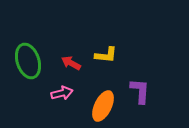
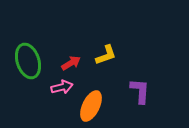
yellow L-shape: rotated 25 degrees counterclockwise
red arrow: rotated 120 degrees clockwise
pink arrow: moved 6 px up
orange ellipse: moved 12 px left
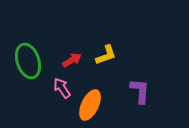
red arrow: moved 1 px right, 3 px up
pink arrow: moved 1 px down; rotated 110 degrees counterclockwise
orange ellipse: moved 1 px left, 1 px up
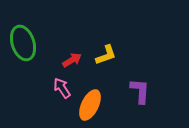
green ellipse: moved 5 px left, 18 px up
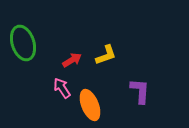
orange ellipse: rotated 48 degrees counterclockwise
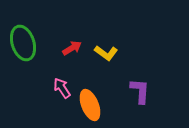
yellow L-shape: moved 2 px up; rotated 55 degrees clockwise
red arrow: moved 12 px up
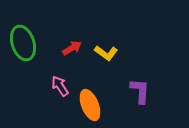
pink arrow: moved 2 px left, 2 px up
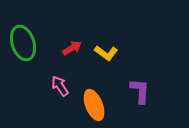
orange ellipse: moved 4 px right
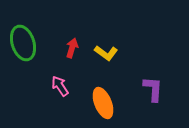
red arrow: rotated 42 degrees counterclockwise
purple L-shape: moved 13 px right, 2 px up
orange ellipse: moved 9 px right, 2 px up
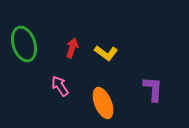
green ellipse: moved 1 px right, 1 px down
